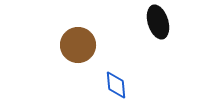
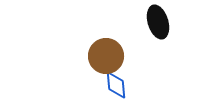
brown circle: moved 28 px right, 11 px down
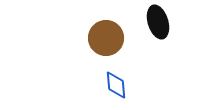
brown circle: moved 18 px up
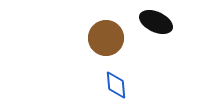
black ellipse: moved 2 px left; rotated 48 degrees counterclockwise
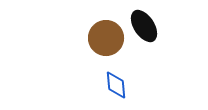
black ellipse: moved 12 px left, 4 px down; rotated 32 degrees clockwise
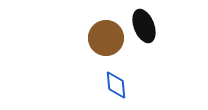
black ellipse: rotated 12 degrees clockwise
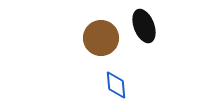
brown circle: moved 5 px left
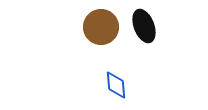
brown circle: moved 11 px up
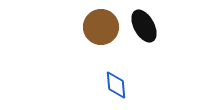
black ellipse: rotated 8 degrees counterclockwise
